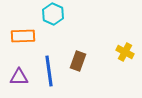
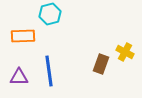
cyan hexagon: moved 3 px left; rotated 20 degrees clockwise
brown rectangle: moved 23 px right, 3 px down
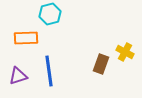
orange rectangle: moved 3 px right, 2 px down
purple triangle: moved 1 px left, 1 px up; rotated 18 degrees counterclockwise
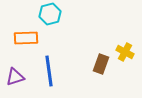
purple triangle: moved 3 px left, 1 px down
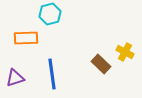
brown rectangle: rotated 66 degrees counterclockwise
blue line: moved 3 px right, 3 px down
purple triangle: moved 1 px down
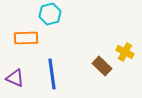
brown rectangle: moved 1 px right, 2 px down
purple triangle: rotated 42 degrees clockwise
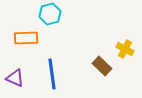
yellow cross: moved 3 px up
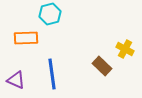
purple triangle: moved 1 px right, 2 px down
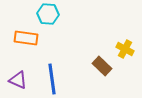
cyan hexagon: moved 2 px left; rotated 20 degrees clockwise
orange rectangle: rotated 10 degrees clockwise
blue line: moved 5 px down
purple triangle: moved 2 px right
